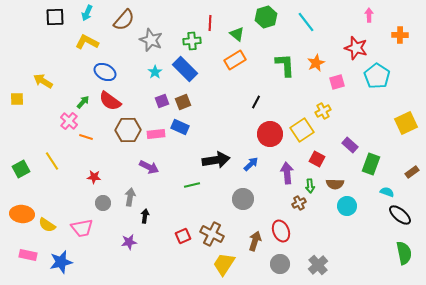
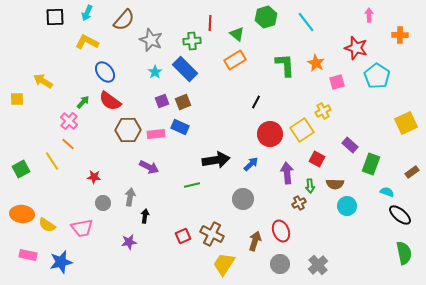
orange star at (316, 63): rotated 18 degrees counterclockwise
blue ellipse at (105, 72): rotated 25 degrees clockwise
orange line at (86, 137): moved 18 px left, 7 px down; rotated 24 degrees clockwise
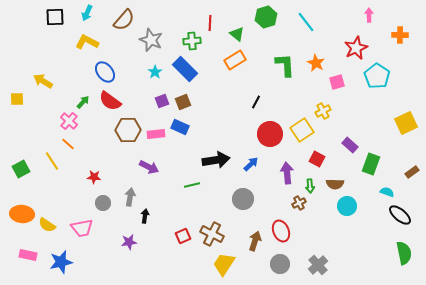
red star at (356, 48): rotated 30 degrees clockwise
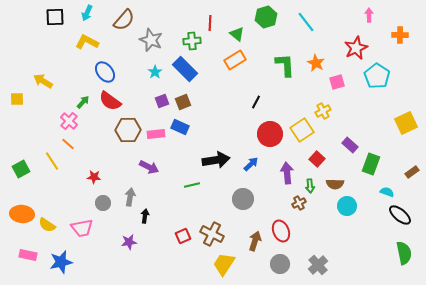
red square at (317, 159): rotated 14 degrees clockwise
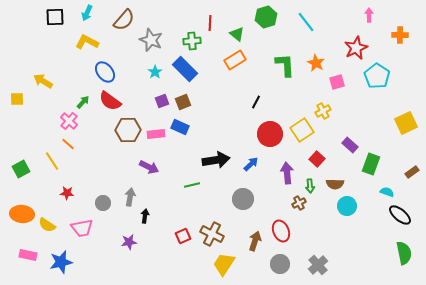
red star at (94, 177): moved 27 px left, 16 px down
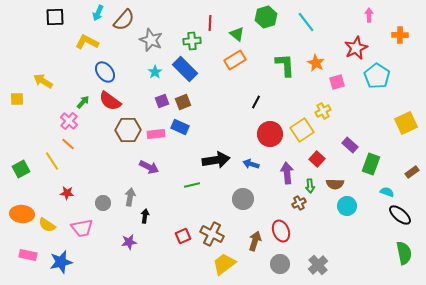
cyan arrow at (87, 13): moved 11 px right
blue arrow at (251, 164): rotated 119 degrees counterclockwise
yellow trapezoid at (224, 264): rotated 20 degrees clockwise
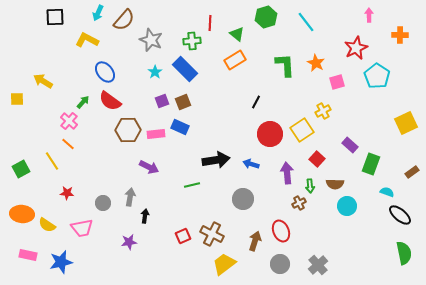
yellow L-shape at (87, 42): moved 2 px up
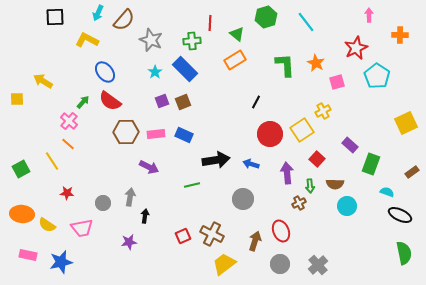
blue rectangle at (180, 127): moved 4 px right, 8 px down
brown hexagon at (128, 130): moved 2 px left, 2 px down
black ellipse at (400, 215): rotated 15 degrees counterclockwise
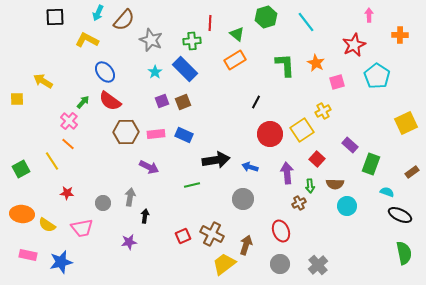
red star at (356, 48): moved 2 px left, 3 px up
blue arrow at (251, 164): moved 1 px left, 3 px down
brown arrow at (255, 241): moved 9 px left, 4 px down
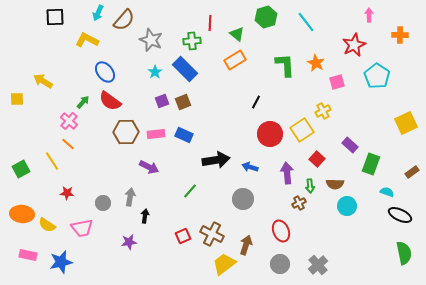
green line at (192, 185): moved 2 px left, 6 px down; rotated 35 degrees counterclockwise
